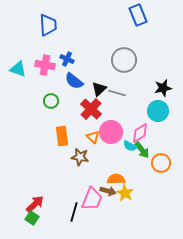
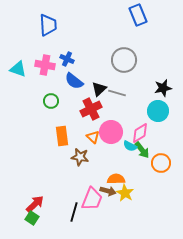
red cross: rotated 20 degrees clockwise
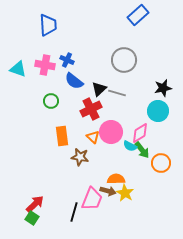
blue rectangle: rotated 70 degrees clockwise
blue cross: moved 1 px down
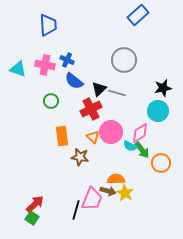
black line: moved 2 px right, 2 px up
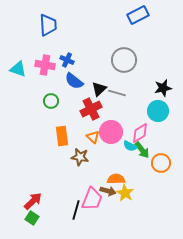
blue rectangle: rotated 15 degrees clockwise
red arrow: moved 2 px left, 3 px up
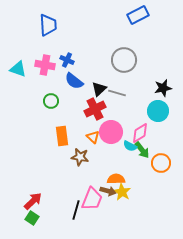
red cross: moved 4 px right
yellow star: moved 3 px left, 1 px up
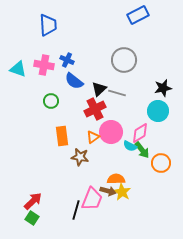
pink cross: moved 1 px left
orange triangle: rotated 40 degrees clockwise
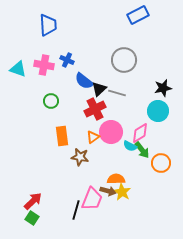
blue semicircle: moved 10 px right
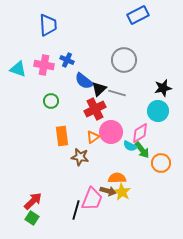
orange semicircle: moved 1 px right, 1 px up
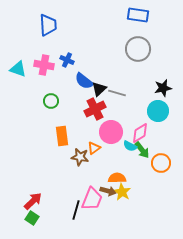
blue rectangle: rotated 35 degrees clockwise
gray circle: moved 14 px right, 11 px up
orange triangle: moved 1 px right, 11 px down
